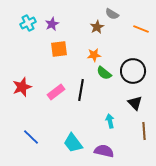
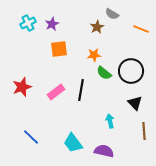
black circle: moved 2 px left
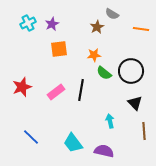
orange line: rotated 14 degrees counterclockwise
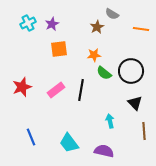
pink rectangle: moved 2 px up
blue line: rotated 24 degrees clockwise
cyan trapezoid: moved 4 px left
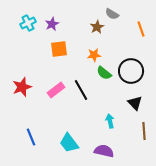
orange line: rotated 63 degrees clockwise
black line: rotated 40 degrees counterclockwise
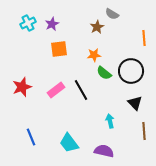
orange line: moved 3 px right, 9 px down; rotated 14 degrees clockwise
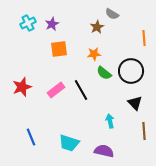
orange star: moved 1 px up
cyan trapezoid: rotated 35 degrees counterclockwise
